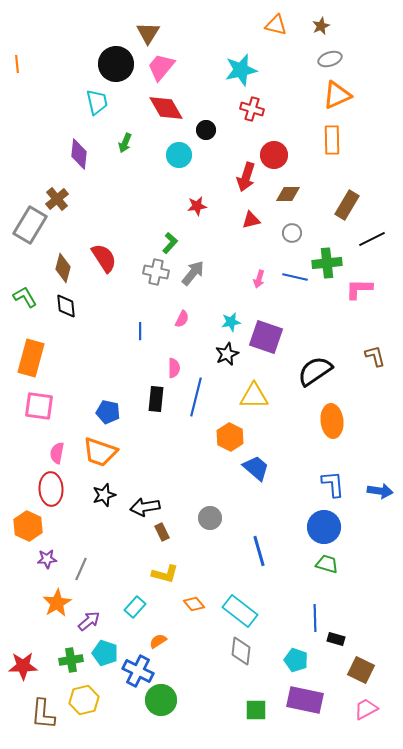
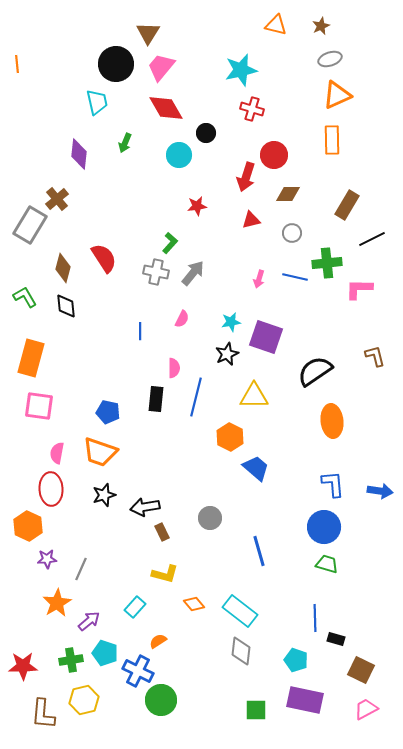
black circle at (206, 130): moved 3 px down
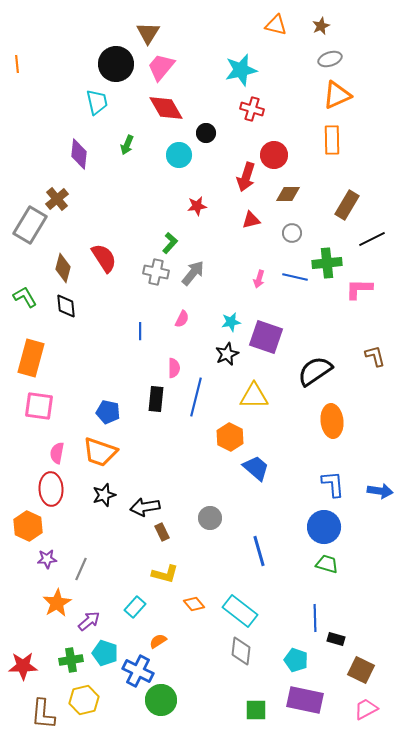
green arrow at (125, 143): moved 2 px right, 2 px down
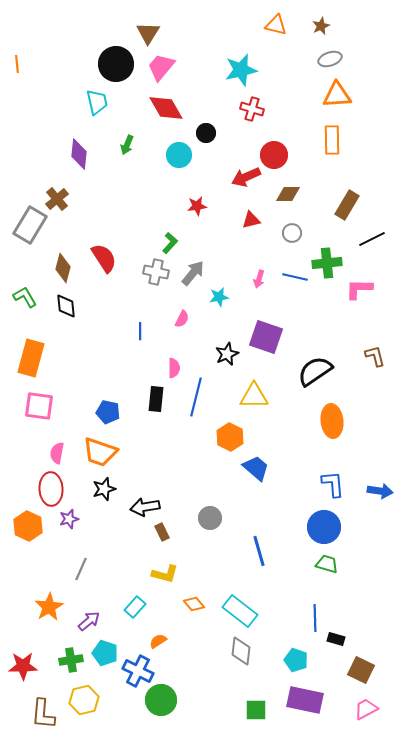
orange triangle at (337, 95): rotated 20 degrees clockwise
red arrow at (246, 177): rotated 48 degrees clockwise
cyan star at (231, 322): moved 12 px left, 25 px up
black star at (104, 495): moved 6 px up
purple star at (47, 559): moved 22 px right, 40 px up; rotated 12 degrees counterclockwise
orange star at (57, 603): moved 8 px left, 4 px down
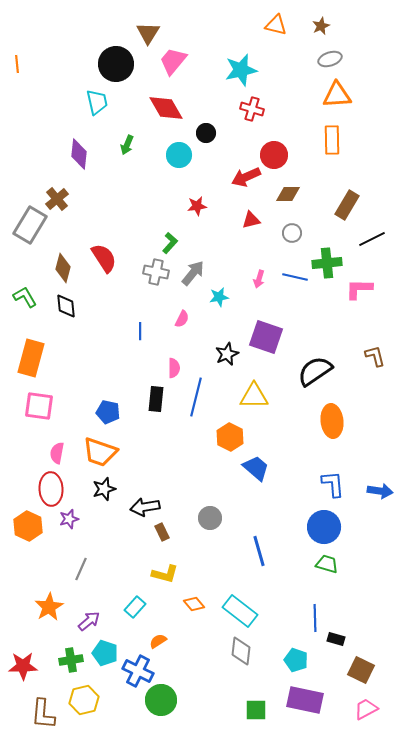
pink trapezoid at (161, 67): moved 12 px right, 6 px up
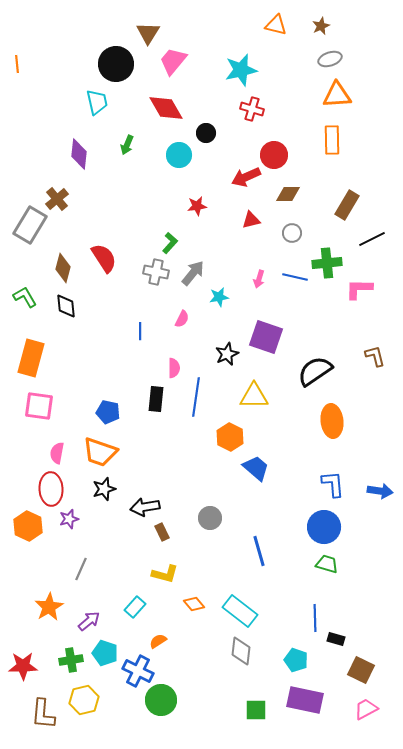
blue line at (196, 397): rotated 6 degrees counterclockwise
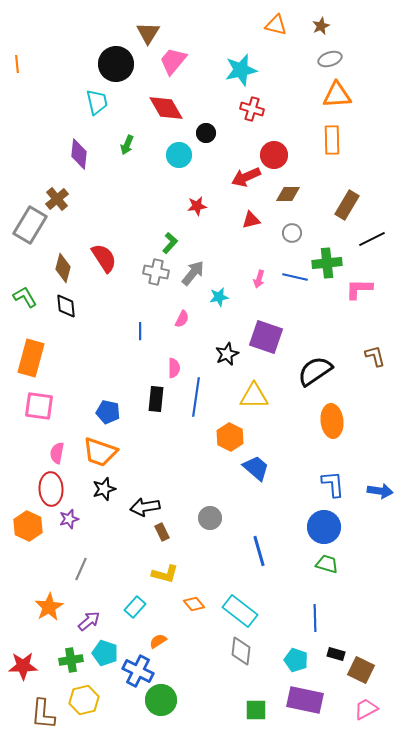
black rectangle at (336, 639): moved 15 px down
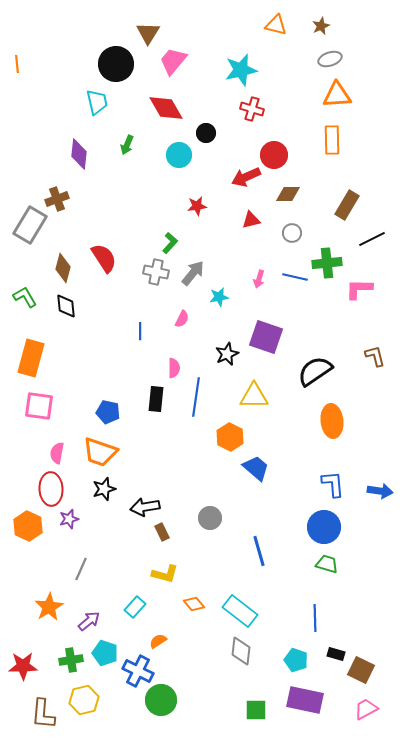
brown cross at (57, 199): rotated 20 degrees clockwise
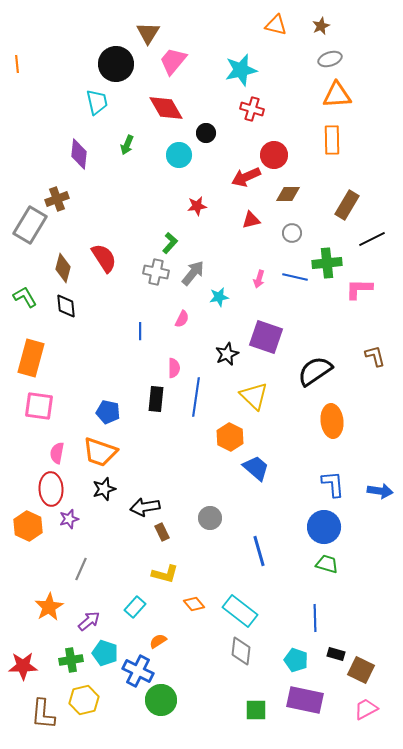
yellow triangle at (254, 396): rotated 44 degrees clockwise
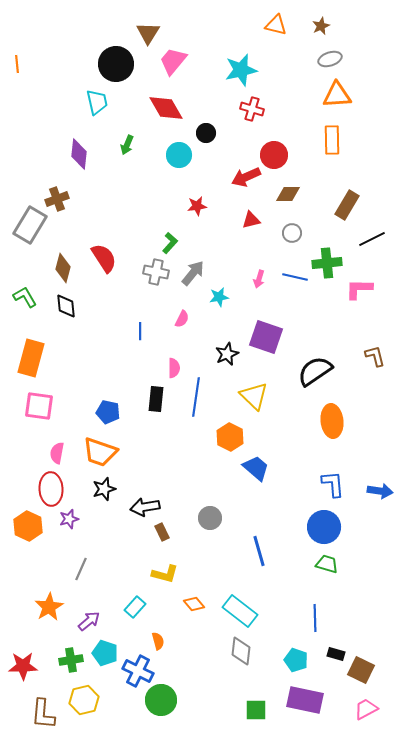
orange semicircle at (158, 641): rotated 108 degrees clockwise
